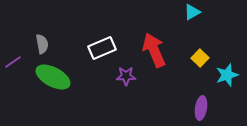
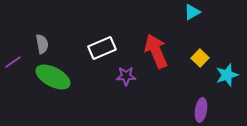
red arrow: moved 2 px right, 1 px down
purple ellipse: moved 2 px down
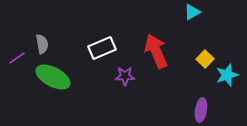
yellow square: moved 5 px right, 1 px down
purple line: moved 4 px right, 4 px up
purple star: moved 1 px left
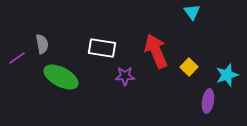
cyan triangle: rotated 36 degrees counterclockwise
white rectangle: rotated 32 degrees clockwise
yellow square: moved 16 px left, 8 px down
green ellipse: moved 8 px right
purple ellipse: moved 7 px right, 9 px up
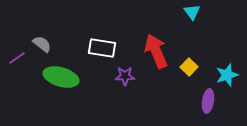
gray semicircle: rotated 42 degrees counterclockwise
green ellipse: rotated 12 degrees counterclockwise
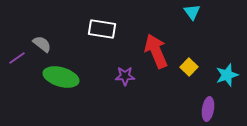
white rectangle: moved 19 px up
purple ellipse: moved 8 px down
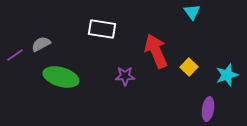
gray semicircle: moved 1 px left; rotated 66 degrees counterclockwise
purple line: moved 2 px left, 3 px up
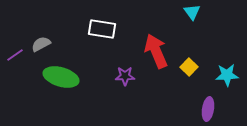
cyan star: rotated 15 degrees clockwise
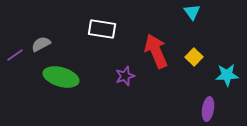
yellow square: moved 5 px right, 10 px up
purple star: rotated 18 degrees counterclockwise
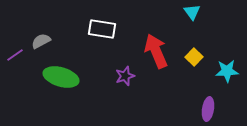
gray semicircle: moved 3 px up
cyan star: moved 4 px up
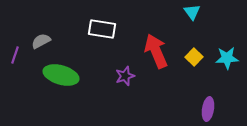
purple line: rotated 36 degrees counterclockwise
cyan star: moved 13 px up
green ellipse: moved 2 px up
